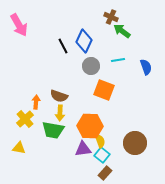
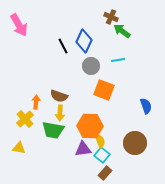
blue semicircle: moved 39 px down
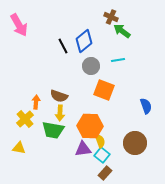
blue diamond: rotated 25 degrees clockwise
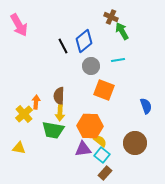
green arrow: rotated 24 degrees clockwise
brown semicircle: rotated 72 degrees clockwise
yellow cross: moved 1 px left, 5 px up
yellow semicircle: rotated 32 degrees counterclockwise
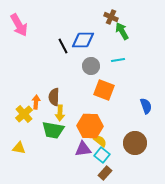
blue diamond: moved 1 px left, 1 px up; rotated 40 degrees clockwise
brown semicircle: moved 5 px left, 1 px down
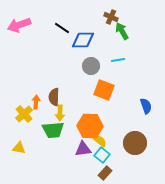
pink arrow: rotated 100 degrees clockwise
black line: moved 1 px left, 18 px up; rotated 28 degrees counterclockwise
green trapezoid: rotated 15 degrees counterclockwise
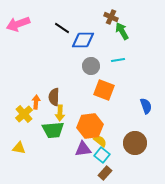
pink arrow: moved 1 px left, 1 px up
orange hexagon: rotated 10 degrees counterclockwise
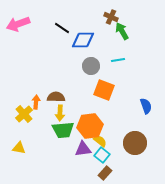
brown semicircle: moved 2 px right; rotated 90 degrees clockwise
green trapezoid: moved 10 px right
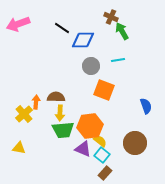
purple triangle: rotated 30 degrees clockwise
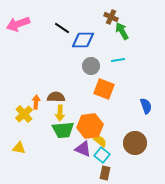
orange square: moved 1 px up
brown rectangle: rotated 32 degrees counterclockwise
